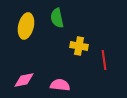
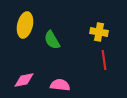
green semicircle: moved 5 px left, 22 px down; rotated 18 degrees counterclockwise
yellow ellipse: moved 1 px left, 1 px up
yellow cross: moved 20 px right, 14 px up
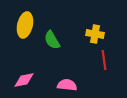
yellow cross: moved 4 px left, 2 px down
pink semicircle: moved 7 px right
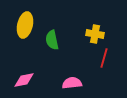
green semicircle: rotated 18 degrees clockwise
red line: moved 2 px up; rotated 24 degrees clockwise
pink semicircle: moved 5 px right, 2 px up; rotated 12 degrees counterclockwise
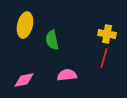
yellow cross: moved 12 px right
pink semicircle: moved 5 px left, 8 px up
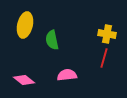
pink diamond: rotated 50 degrees clockwise
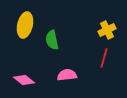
yellow cross: moved 4 px up; rotated 36 degrees counterclockwise
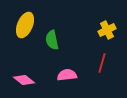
yellow ellipse: rotated 10 degrees clockwise
red line: moved 2 px left, 5 px down
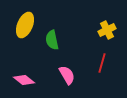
pink semicircle: rotated 66 degrees clockwise
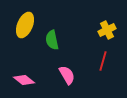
red line: moved 1 px right, 2 px up
